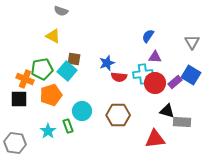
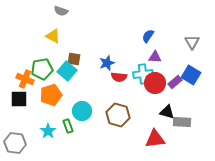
black triangle: moved 1 px down
brown hexagon: rotated 15 degrees clockwise
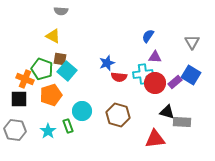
gray semicircle: rotated 16 degrees counterclockwise
brown square: moved 14 px left
green pentagon: rotated 30 degrees clockwise
gray hexagon: moved 13 px up
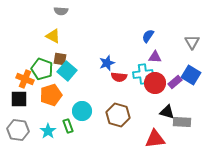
gray hexagon: moved 3 px right
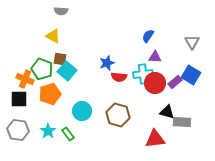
orange pentagon: moved 1 px left, 1 px up
green rectangle: moved 8 px down; rotated 16 degrees counterclockwise
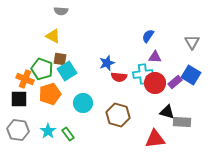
cyan square: rotated 18 degrees clockwise
cyan circle: moved 1 px right, 8 px up
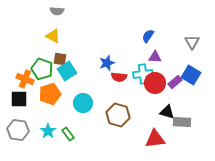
gray semicircle: moved 4 px left
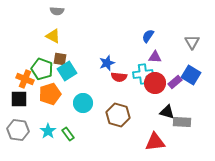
red triangle: moved 3 px down
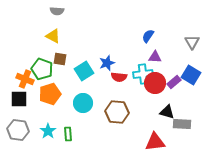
cyan square: moved 17 px right
purple rectangle: moved 1 px left
brown hexagon: moved 1 px left, 3 px up; rotated 10 degrees counterclockwise
gray rectangle: moved 2 px down
green rectangle: rotated 32 degrees clockwise
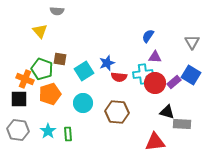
yellow triangle: moved 13 px left, 5 px up; rotated 21 degrees clockwise
